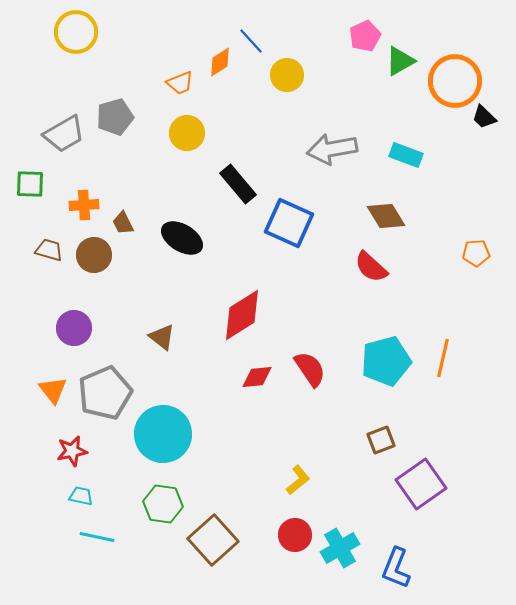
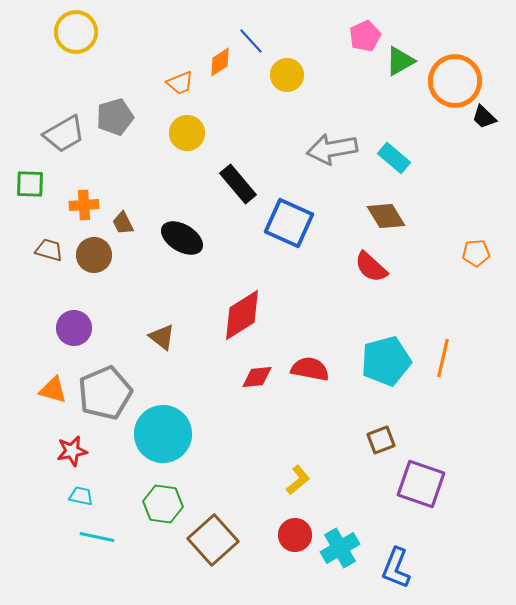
cyan rectangle at (406, 155): moved 12 px left, 3 px down; rotated 20 degrees clockwise
red semicircle at (310, 369): rotated 45 degrees counterclockwise
orange triangle at (53, 390): rotated 36 degrees counterclockwise
purple square at (421, 484): rotated 36 degrees counterclockwise
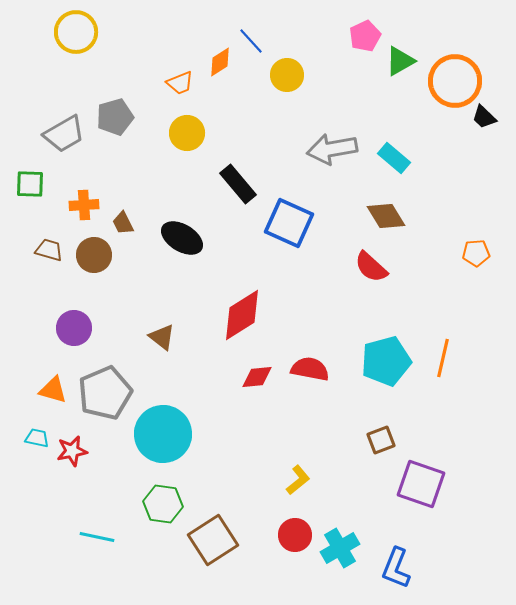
cyan trapezoid at (81, 496): moved 44 px left, 58 px up
brown square at (213, 540): rotated 9 degrees clockwise
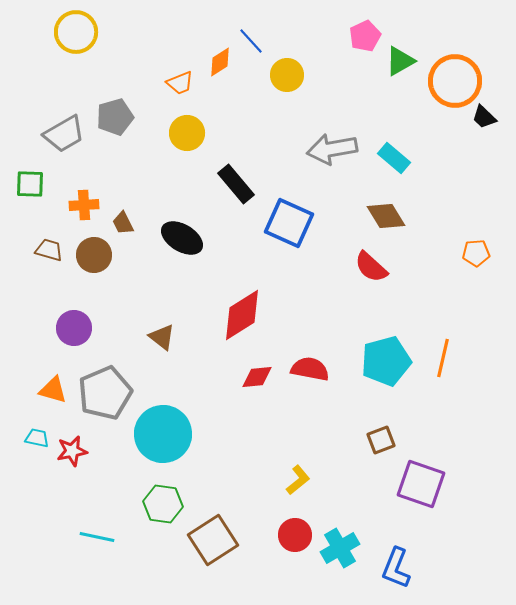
black rectangle at (238, 184): moved 2 px left
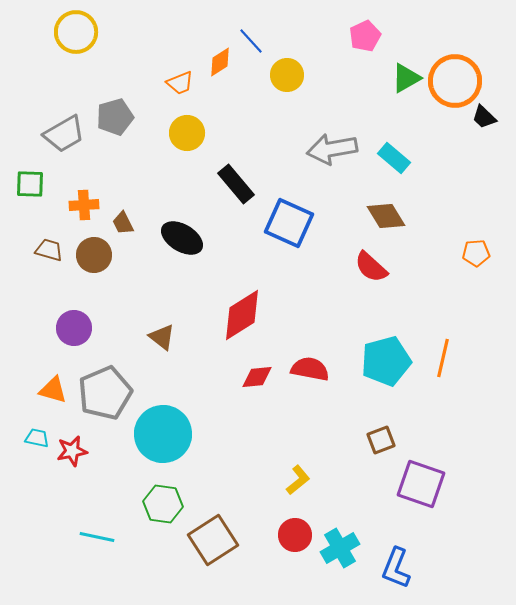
green triangle at (400, 61): moved 6 px right, 17 px down
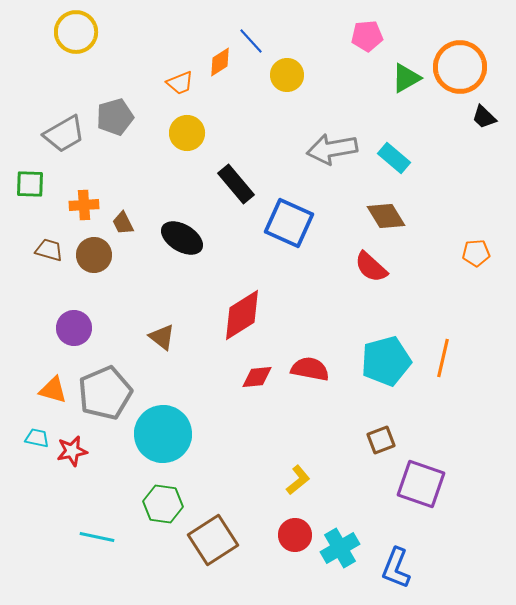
pink pentagon at (365, 36): moved 2 px right; rotated 20 degrees clockwise
orange circle at (455, 81): moved 5 px right, 14 px up
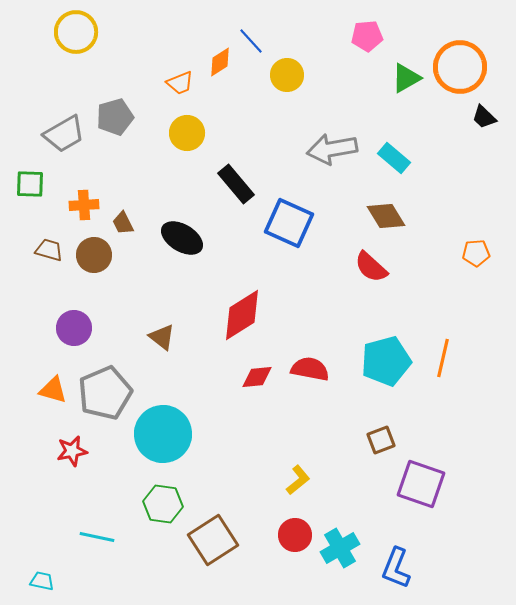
cyan trapezoid at (37, 438): moved 5 px right, 143 px down
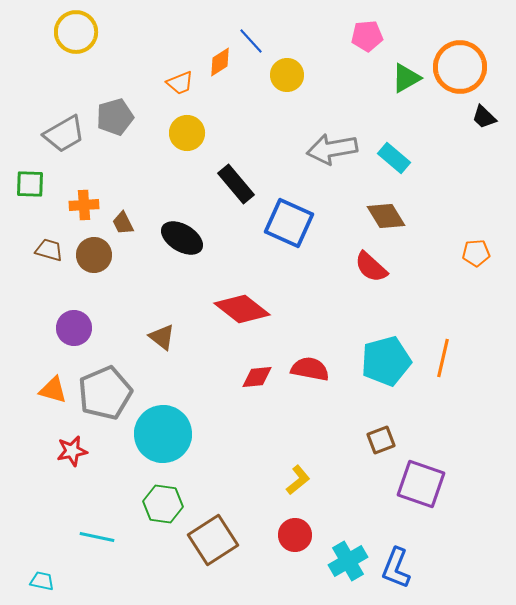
red diamond at (242, 315): moved 6 px up; rotated 70 degrees clockwise
cyan cross at (340, 548): moved 8 px right, 13 px down
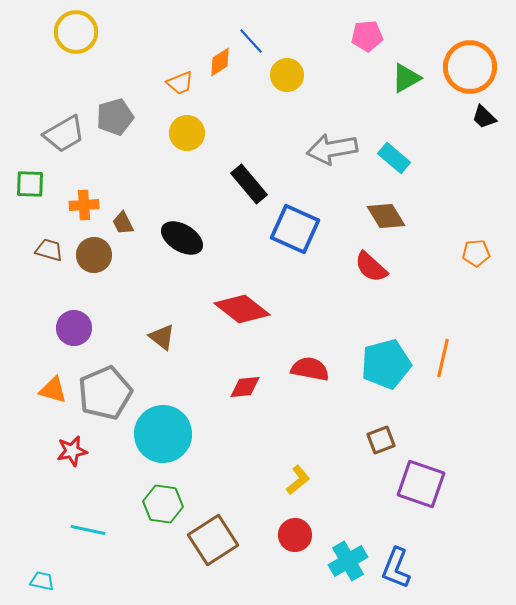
orange circle at (460, 67): moved 10 px right
black rectangle at (236, 184): moved 13 px right
blue square at (289, 223): moved 6 px right, 6 px down
cyan pentagon at (386, 361): moved 3 px down
red diamond at (257, 377): moved 12 px left, 10 px down
cyan line at (97, 537): moved 9 px left, 7 px up
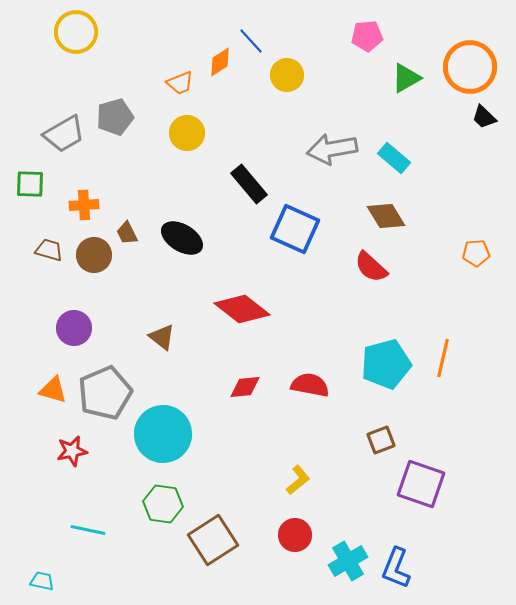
brown trapezoid at (123, 223): moved 4 px right, 10 px down
red semicircle at (310, 369): moved 16 px down
